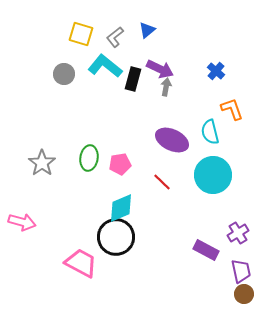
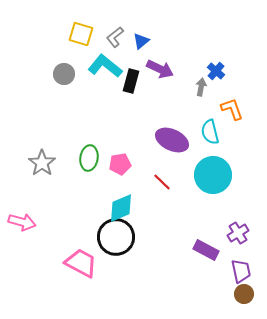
blue triangle: moved 6 px left, 11 px down
black rectangle: moved 2 px left, 2 px down
gray arrow: moved 35 px right
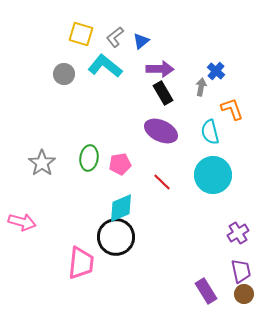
purple arrow: rotated 24 degrees counterclockwise
black rectangle: moved 32 px right, 12 px down; rotated 45 degrees counterclockwise
purple ellipse: moved 11 px left, 9 px up
purple rectangle: moved 41 px down; rotated 30 degrees clockwise
pink trapezoid: rotated 68 degrees clockwise
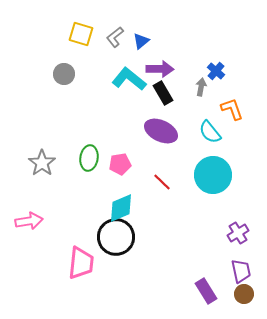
cyan L-shape: moved 24 px right, 13 px down
cyan semicircle: rotated 25 degrees counterclockwise
pink arrow: moved 7 px right, 1 px up; rotated 24 degrees counterclockwise
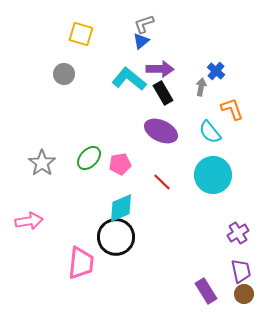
gray L-shape: moved 29 px right, 13 px up; rotated 20 degrees clockwise
green ellipse: rotated 35 degrees clockwise
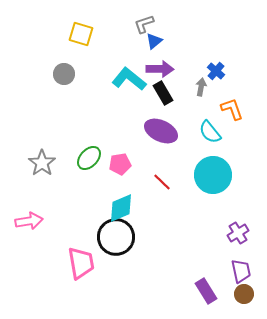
blue triangle: moved 13 px right
pink trapezoid: rotated 16 degrees counterclockwise
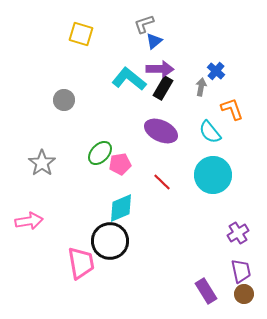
gray circle: moved 26 px down
black rectangle: moved 5 px up; rotated 60 degrees clockwise
green ellipse: moved 11 px right, 5 px up
black circle: moved 6 px left, 4 px down
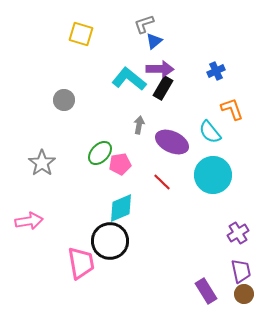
blue cross: rotated 24 degrees clockwise
gray arrow: moved 62 px left, 38 px down
purple ellipse: moved 11 px right, 11 px down
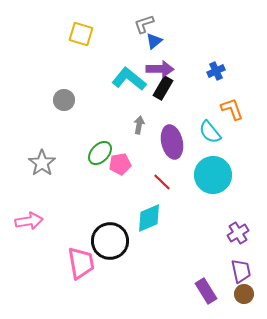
purple ellipse: rotated 52 degrees clockwise
cyan diamond: moved 28 px right, 10 px down
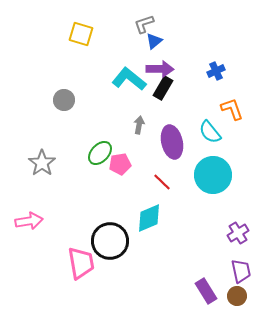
brown circle: moved 7 px left, 2 px down
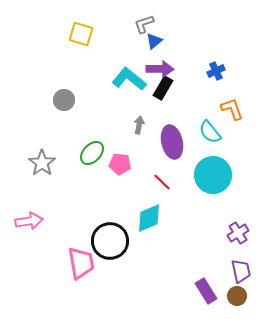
green ellipse: moved 8 px left
pink pentagon: rotated 15 degrees clockwise
